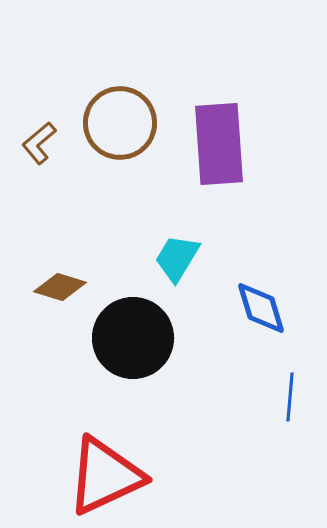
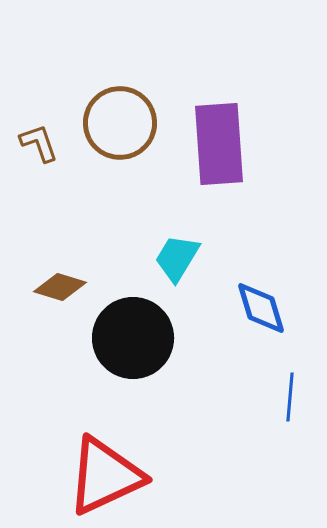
brown L-shape: rotated 111 degrees clockwise
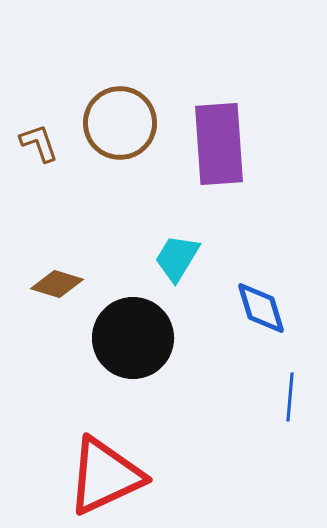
brown diamond: moved 3 px left, 3 px up
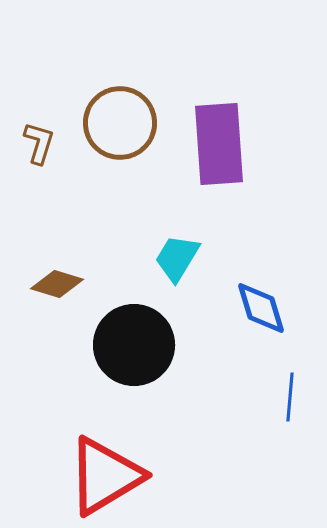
brown L-shape: rotated 36 degrees clockwise
black circle: moved 1 px right, 7 px down
red triangle: rotated 6 degrees counterclockwise
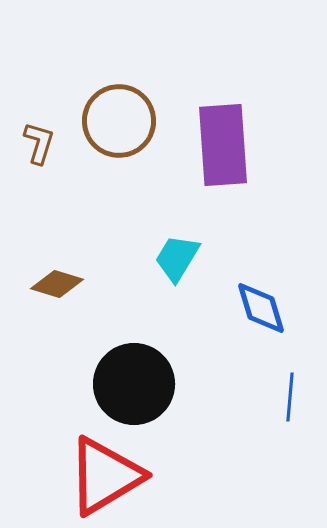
brown circle: moved 1 px left, 2 px up
purple rectangle: moved 4 px right, 1 px down
black circle: moved 39 px down
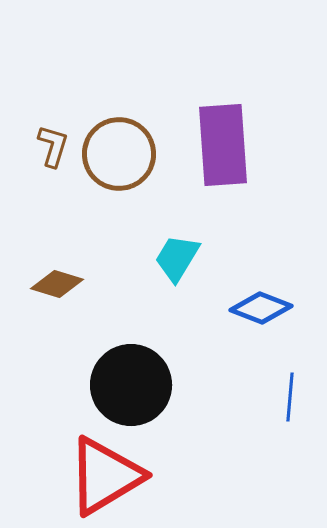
brown circle: moved 33 px down
brown L-shape: moved 14 px right, 3 px down
blue diamond: rotated 52 degrees counterclockwise
black circle: moved 3 px left, 1 px down
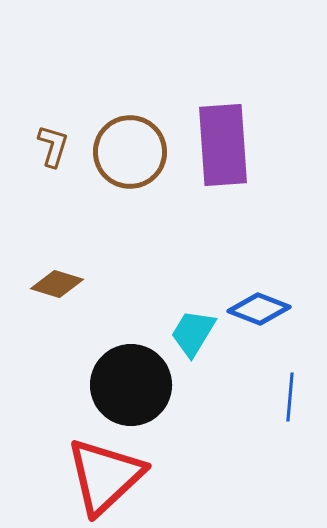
brown circle: moved 11 px right, 2 px up
cyan trapezoid: moved 16 px right, 75 px down
blue diamond: moved 2 px left, 1 px down
red triangle: rotated 12 degrees counterclockwise
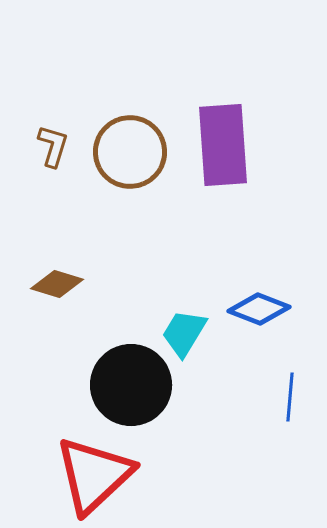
cyan trapezoid: moved 9 px left
red triangle: moved 11 px left, 1 px up
